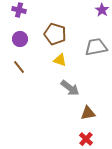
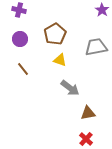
brown pentagon: rotated 25 degrees clockwise
brown line: moved 4 px right, 2 px down
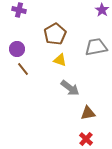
purple circle: moved 3 px left, 10 px down
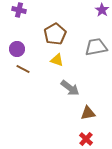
yellow triangle: moved 3 px left
brown line: rotated 24 degrees counterclockwise
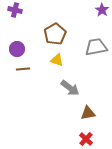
purple cross: moved 4 px left
brown line: rotated 32 degrees counterclockwise
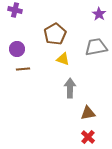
purple star: moved 3 px left, 4 px down
yellow triangle: moved 6 px right, 1 px up
gray arrow: rotated 126 degrees counterclockwise
red cross: moved 2 px right, 2 px up
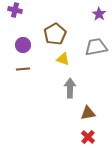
purple circle: moved 6 px right, 4 px up
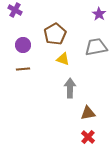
purple cross: rotated 16 degrees clockwise
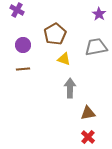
purple cross: moved 2 px right
yellow triangle: moved 1 px right
